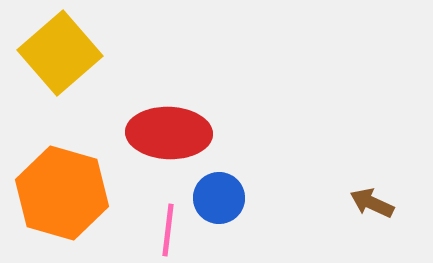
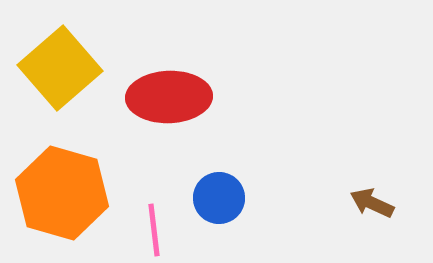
yellow square: moved 15 px down
red ellipse: moved 36 px up; rotated 4 degrees counterclockwise
pink line: moved 14 px left; rotated 14 degrees counterclockwise
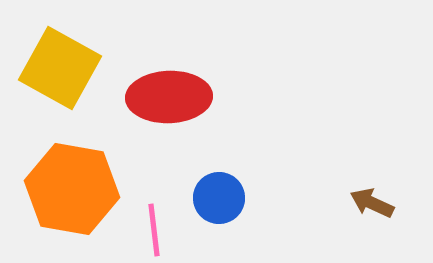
yellow square: rotated 20 degrees counterclockwise
orange hexagon: moved 10 px right, 4 px up; rotated 6 degrees counterclockwise
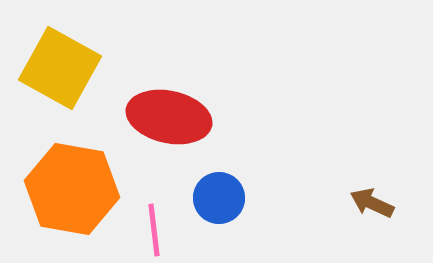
red ellipse: moved 20 px down; rotated 14 degrees clockwise
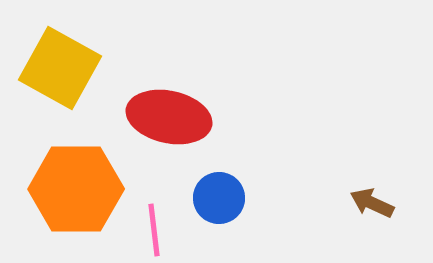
orange hexagon: moved 4 px right; rotated 10 degrees counterclockwise
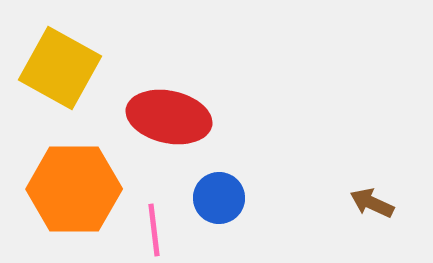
orange hexagon: moved 2 px left
